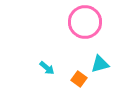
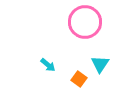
cyan triangle: rotated 42 degrees counterclockwise
cyan arrow: moved 1 px right, 3 px up
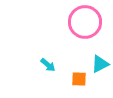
cyan triangle: rotated 30 degrees clockwise
orange square: rotated 35 degrees counterclockwise
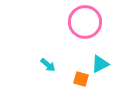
orange square: moved 2 px right; rotated 14 degrees clockwise
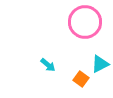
orange square: rotated 21 degrees clockwise
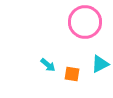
orange square: moved 9 px left, 5 px up; rotated 28 degrees counterclockwise
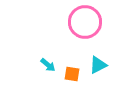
cyan triangle: moved 2 px left, 1 px down
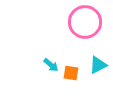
cyan arrow: moved 3 px right
orange square: moved 1 px left, 1 px up
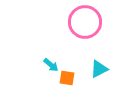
cyan triangle: moved 1 px right, 4 px down
orange square: moved 4 px left, 5 px down
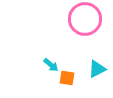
pink circle: moved 3 px up
cyan triangle: moved 2 px left
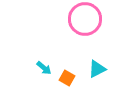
cyan arrow: moved 7 px left, 3 px down
orange square: rotated 21 degrees clockwise
